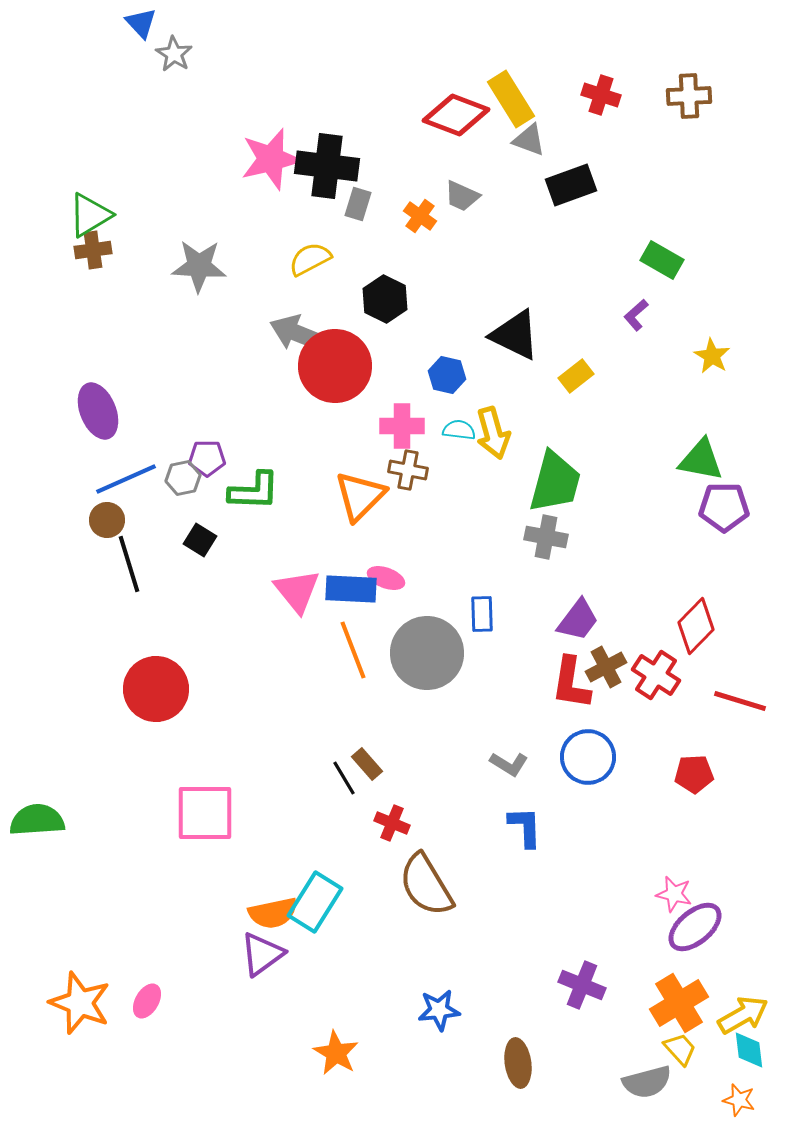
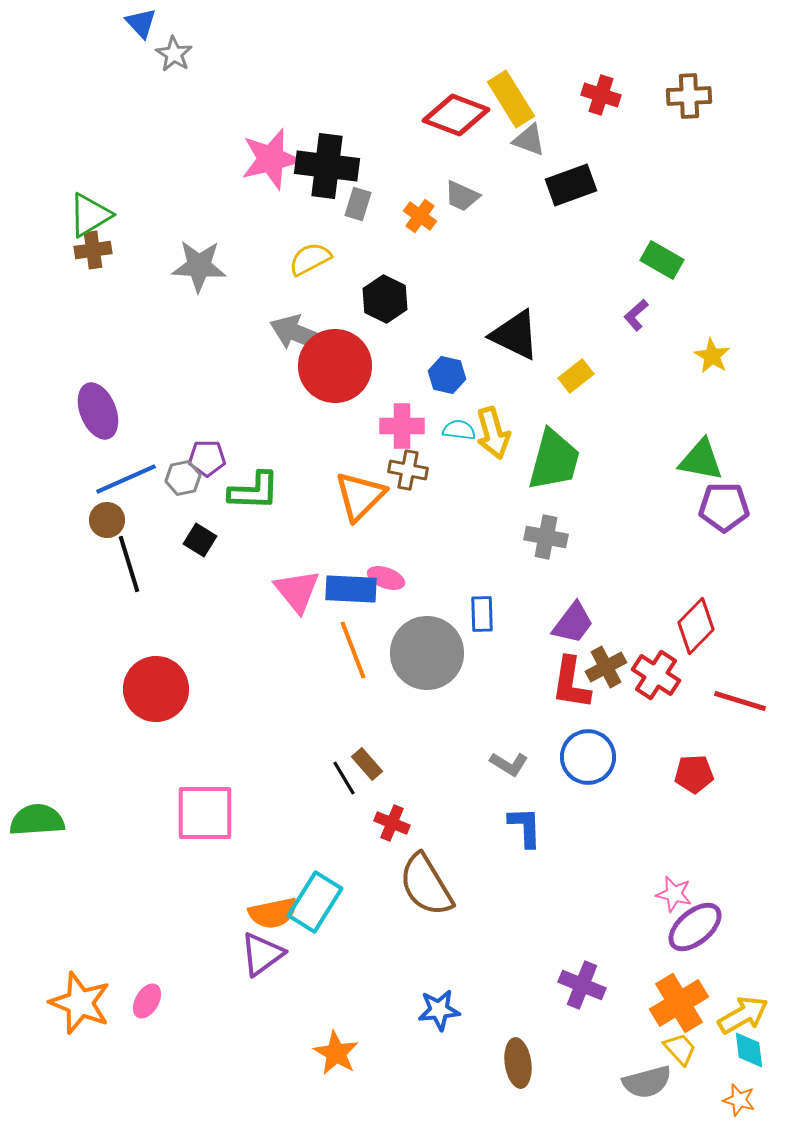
green trapezoid at (555, 482): moved 1 px left, 22 px up
purple trapezoid at (578, 620): moved 5 px left, 3 px down
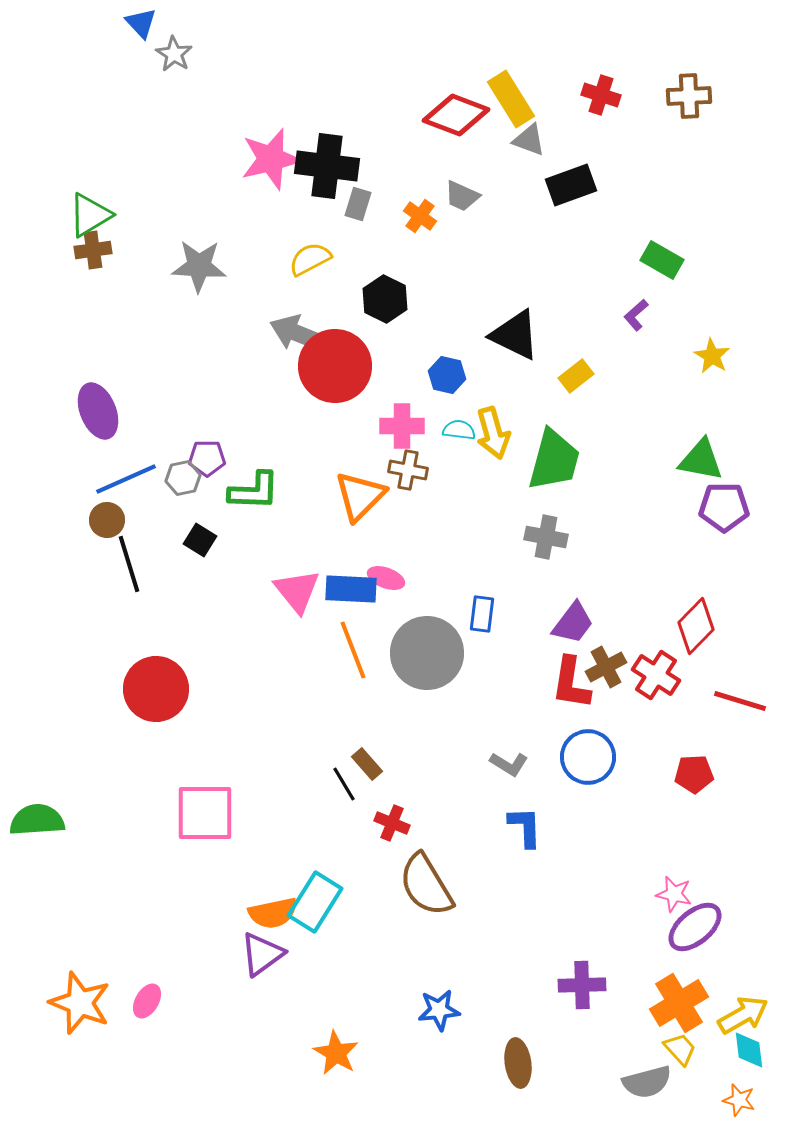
blue rectangle at (482, 614): rotated 9 degrees clockwise
black line at (344, 778): moved 6 px down
purple cross at (582, 985): rotated 24 degrees counterclockwise
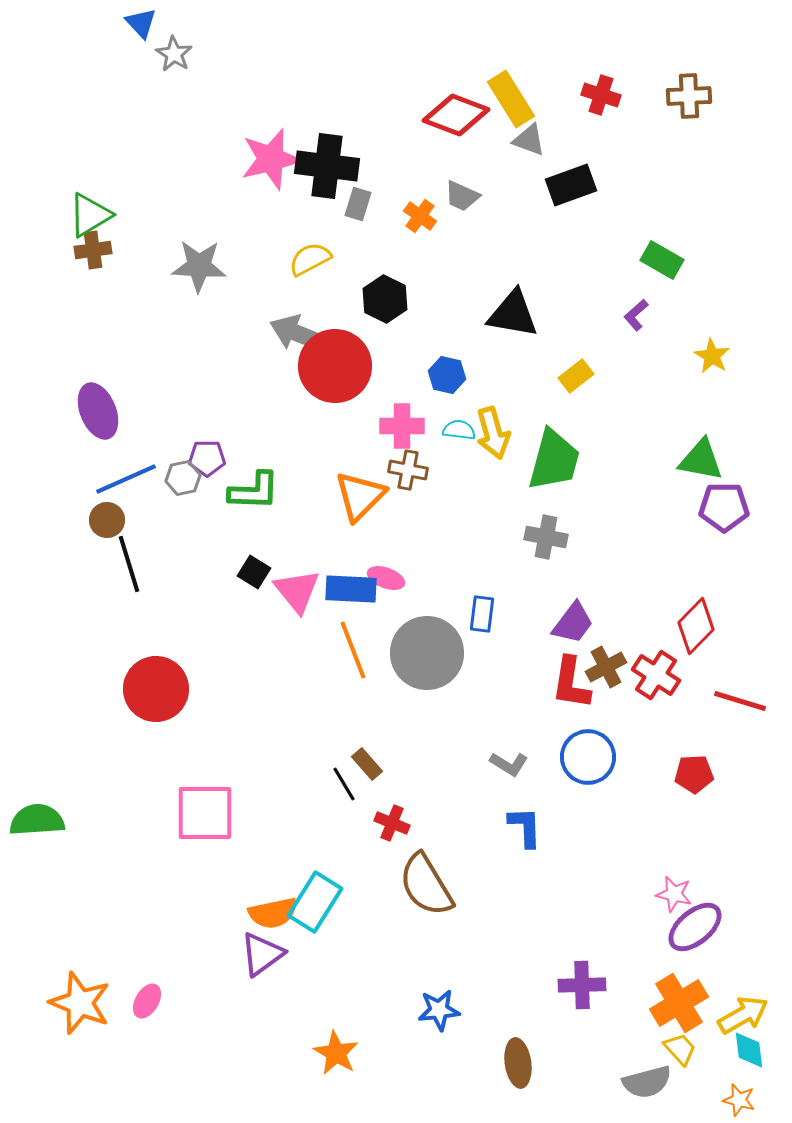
black triangle at (515, 335): moved 2 px left, 21 px up; rotated 16 degrees counterclockwise
black square at (200, 540): moved 54 px right, 32 px down
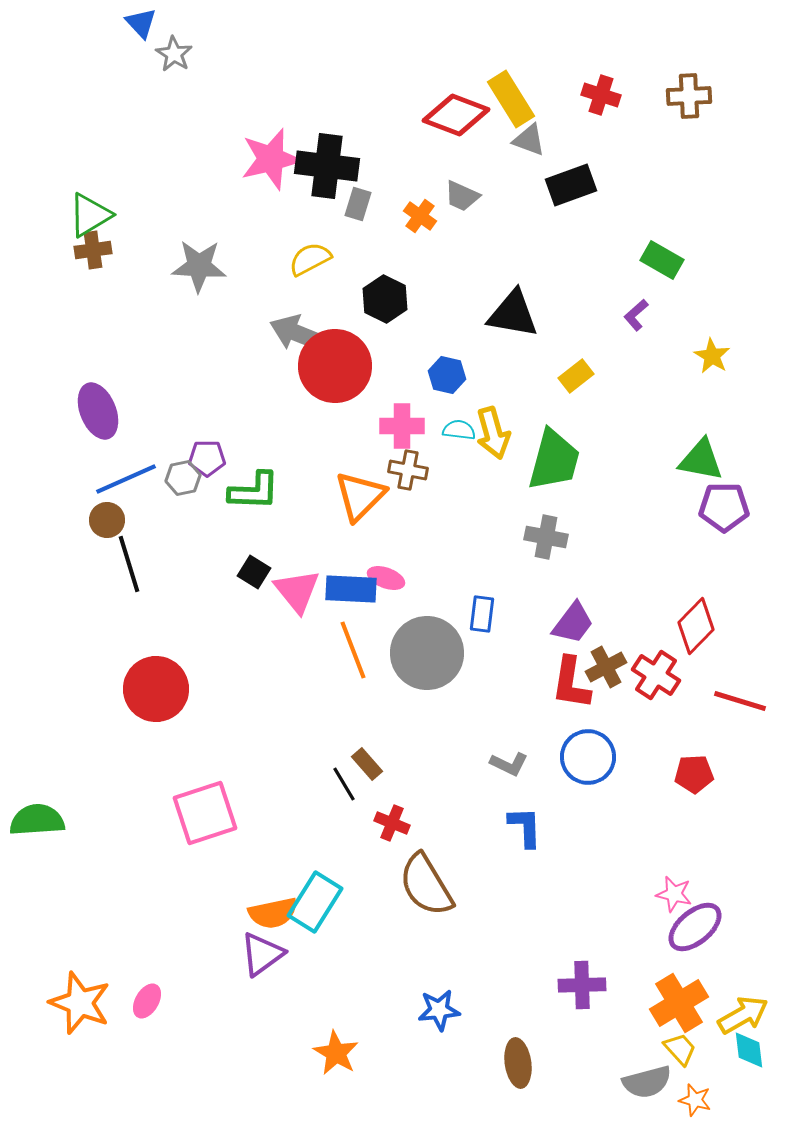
gray L-shape at (509, 764): rotated 6 degrees counterclockwise
pink square at (205, 813): rotated 18 degrees counterclockwise
orange star at (739, 1100): moved 44 px left
